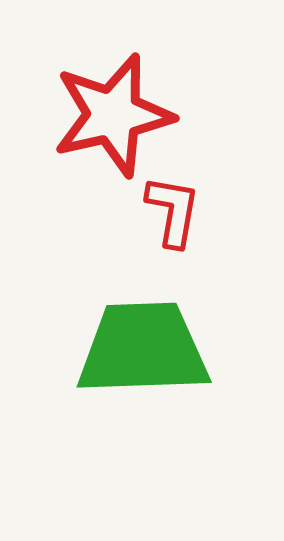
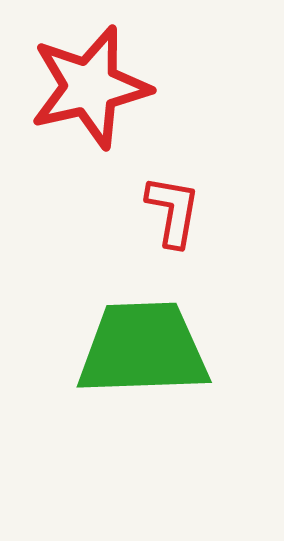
red star: moved 23 px left, 28 px up
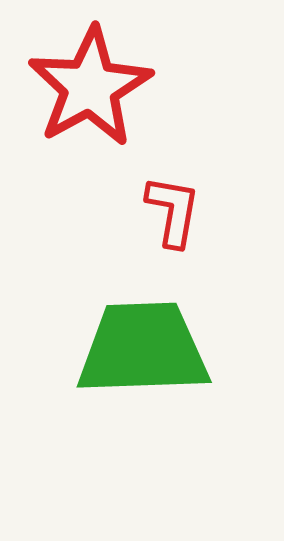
red star: rotated 16 degrees counterclockwise
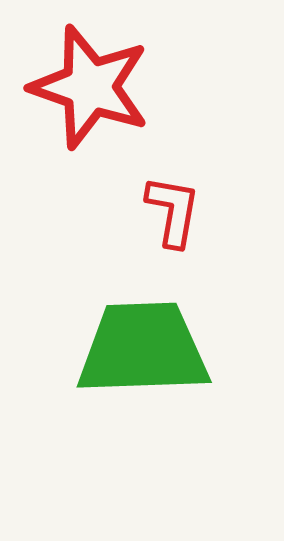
red star: rotated 24 degrees counterclockwise
